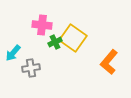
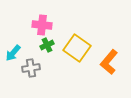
yellow square: moved 4 px right, 10 px down
green cross: moved 8 px left, 3 px down
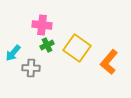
gray cross: rotated 12 degrees clockwise
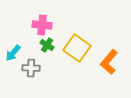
green cross: rotated 32 degrees counterclockwise
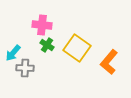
gray cross: moved 6 px left
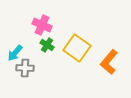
pink cross: rotated 18 degrees clockwise
cyan arrow: moved 2 px right
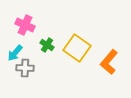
pink cross: moved 17 px left
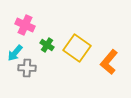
gray cross: moved 2 px right
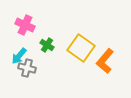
yellow square: moved 4 px right
cyan arrow: moved 4 px right, 3 px down
orange L-shape: moved 4 px left, 1 px up
gray cross: rotated 12 degrees clockwise
